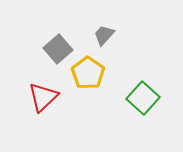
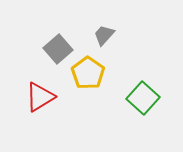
red triangle: moved 3 px left; rotated 12 degrees clockwise
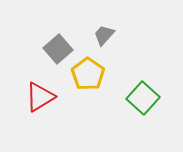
yellow pentagon: moved 1 px down
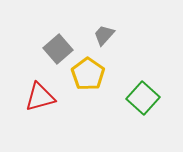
red triangle: rotated 16 degrees clockwise
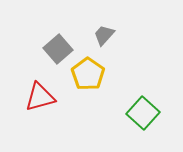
green square: moved 15 px down
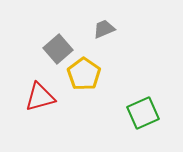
gray trapezoid: moved 6 px up; rotated 25 degrees clockwise
yellow pentagon: moved 4 px left
green square: rotated 24 degrees clockwise
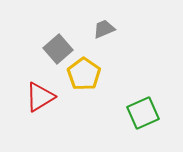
red triangle: rotated 16 degrees counterclockwise
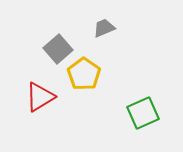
gray trapezoid: moved 1 px up
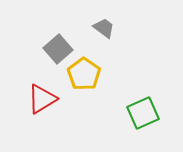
gray trapezoid: rotated 60 degrees clockwise
red triangle: moved 2 px right, 2 px down
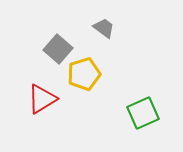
gray square: rotated 8 degrees counterclockwise
yellow pentagon: rotated 20 degrees clockwise
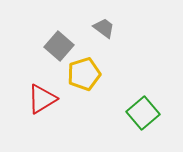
gray square: moved 1 px right, 3 px up
green square: rotated 16 degrees counterclockwise
